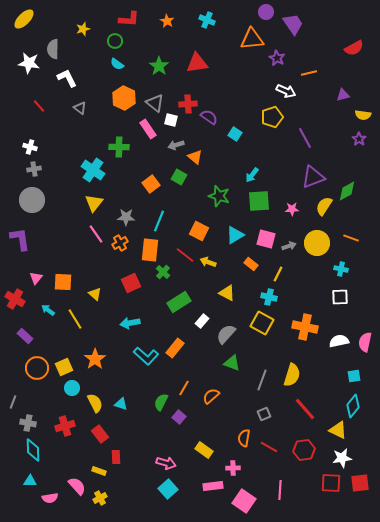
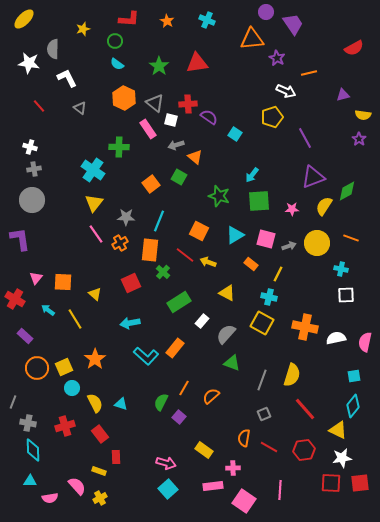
white square at (340, 297): moved 6 px right, 2 px up
white semicircle at (339, 341): moved 3 px left, 3 px up
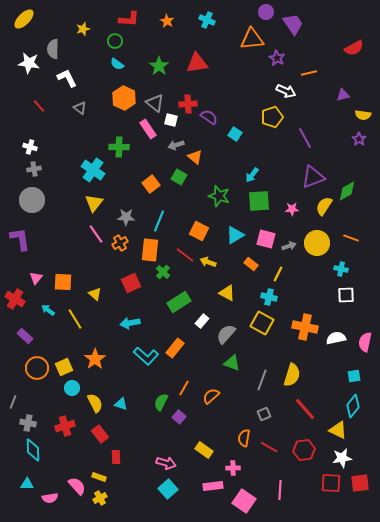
yellow rectangle at (99, 471): moved 6 px down
cyan triangle at (30, 481): moved 3 px left, 3 px down
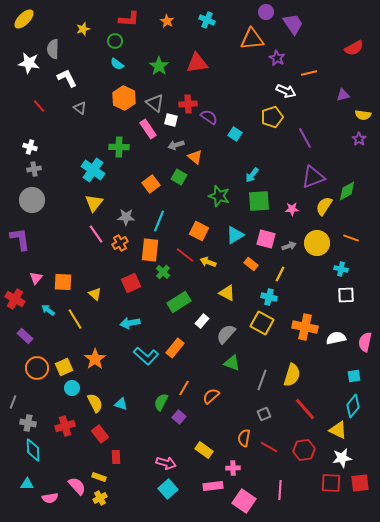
yellow line at (278, 274): moved 2 px right
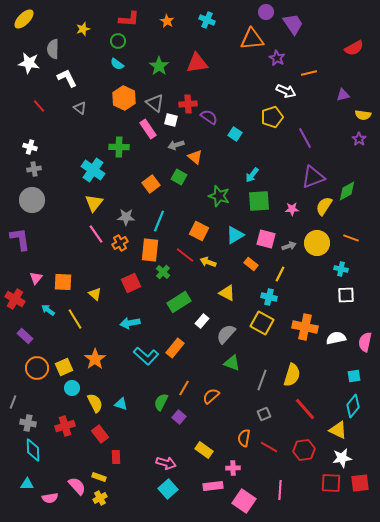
green circle at (115, 41): moved 3 px right
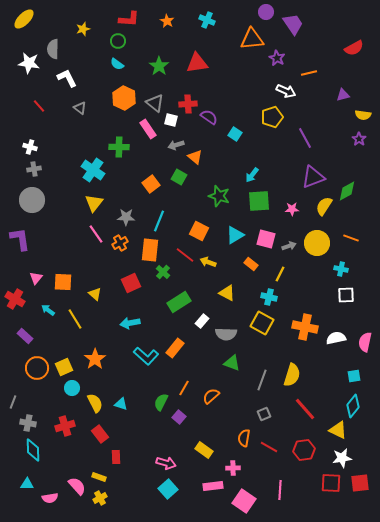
gray semicircle at (226, 334): rotated 130 degrees counterclockwise
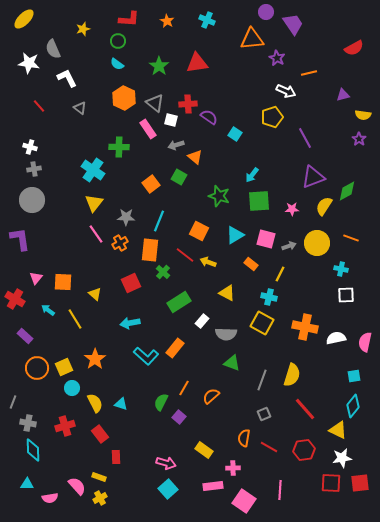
gray semicircle at (53, 49): rotated 24 degrees counterclockwise
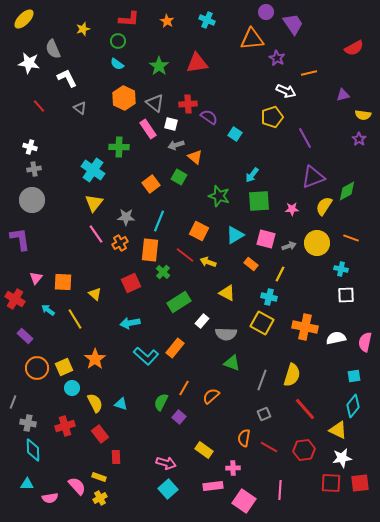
white square at (171, 120): moved 4 px down
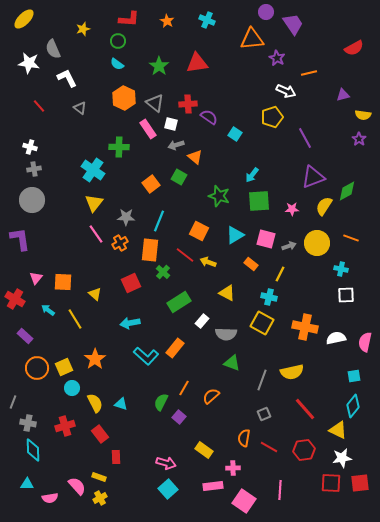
yellow semicircle at (292, 375): moved 3 px up; rotated 60 degrees clockwise
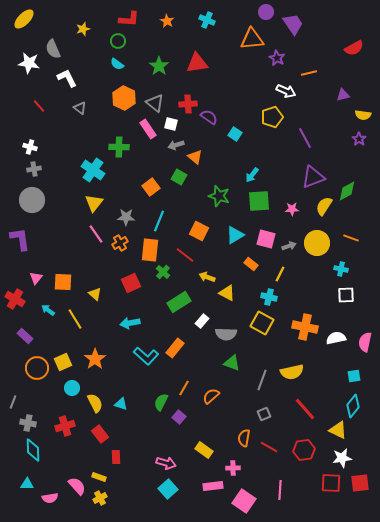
orange square at (151, 184): moved 3 px down
yellow arrow at (208, 262): moved 1 px left, 15 px down
yellow square at (64, 367): moved 1 px left, 5 px up
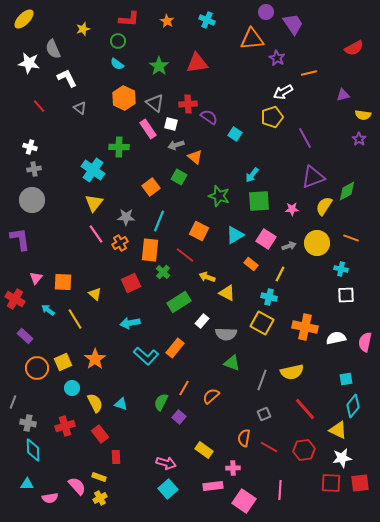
white arrow at (286, 91): moved 3 px left, 1 px down; rotated 126 degrees clockwise
pink square at (266, 239): rotated 18 degrees clockwise
cyan square at (354, 376): moved 8 px left, 3 px down
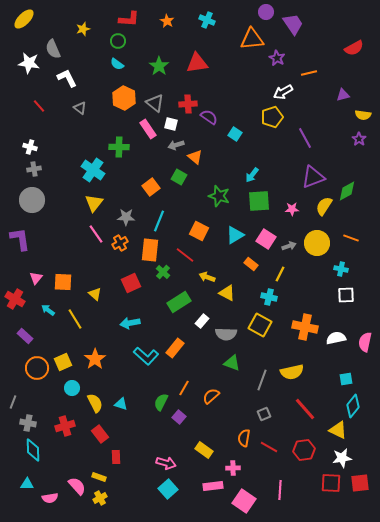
yellow square at (262, 323): moved 2 px left, 2 px down
